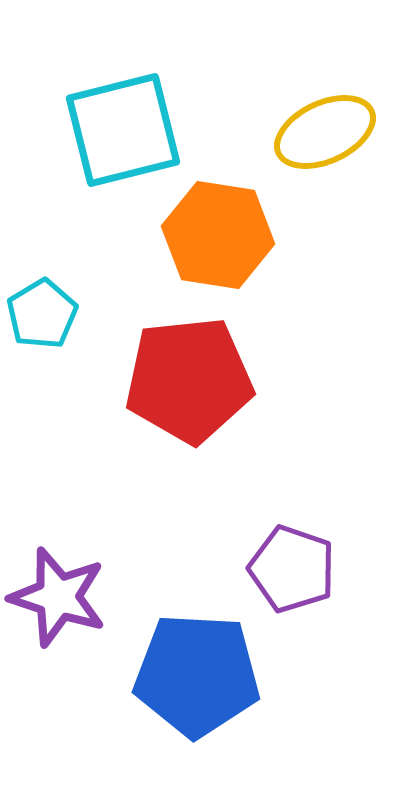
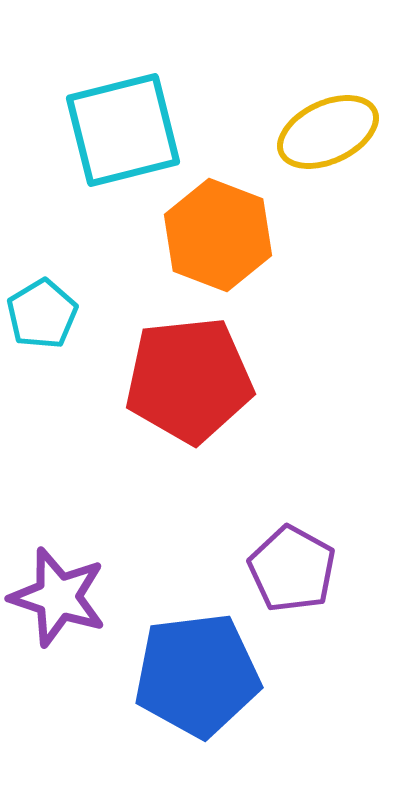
yellow ellipse: moved 3 px right
orange hexagon: rotated 12 degrees clockwise
purple pentagon: rotated 10 degrees clockwise
blue pentagon: rotated 10 degrees counterclockwise
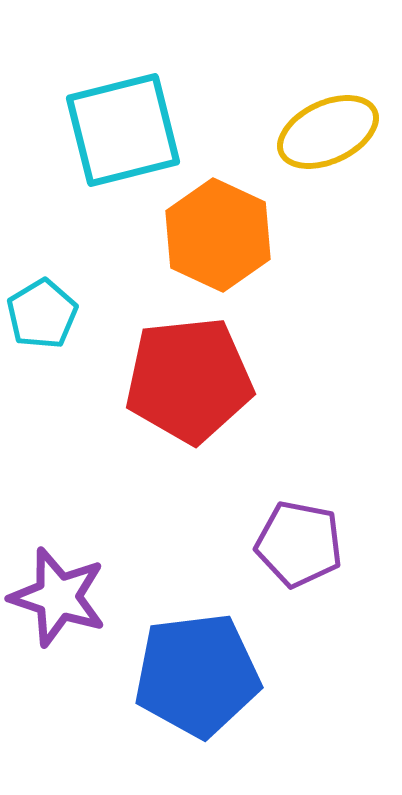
orange hexagon: rotated 4 degrees clockwise
purple pentagon: moved 7 px right, 25 px up; rotated 18 degrees counterclockwise
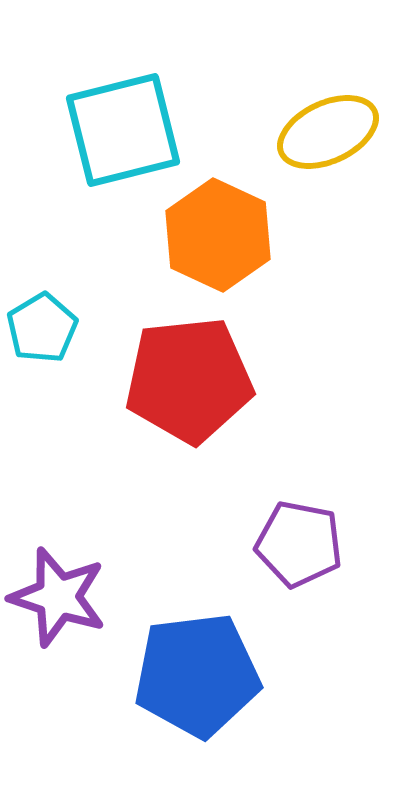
cyan pentagon: moved 14 px down
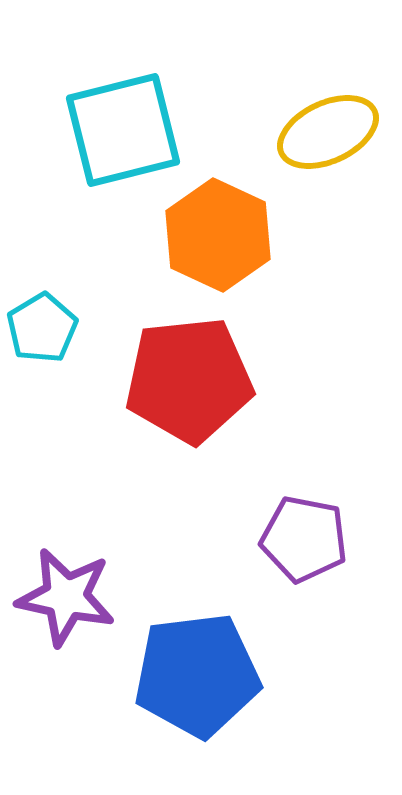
purple pentagon: moved 5 px right, 5 px up
purple star: moved 8 px right; rotated 6 degrees counterclockwise
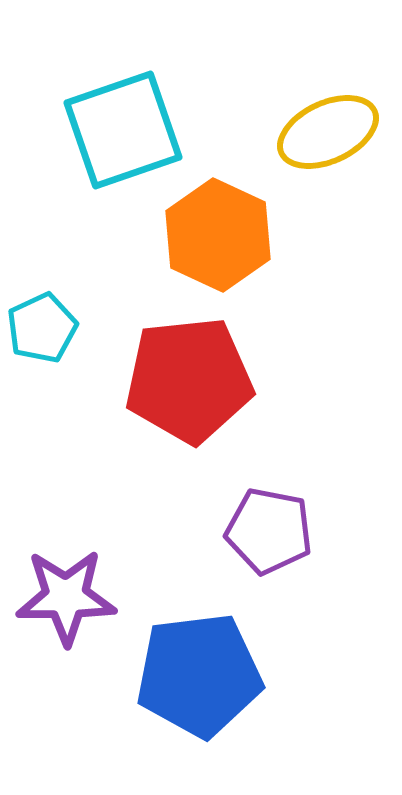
cyan square: rotated 5 degrees counterclockwise
cyan pentagon: rotated 6 degrees clockwise
purple pentagon: moved 35 px left, 8 px up
purple star: rotated 12 degrees counterclockwise
blue pentagon: moved 2 px right
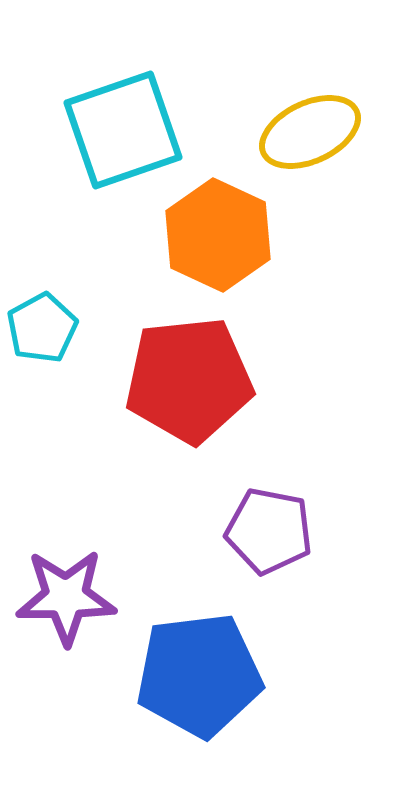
yellow ellipse: moved 18 px left
cyan pentagon: rotated 4 degrees counterclockwise
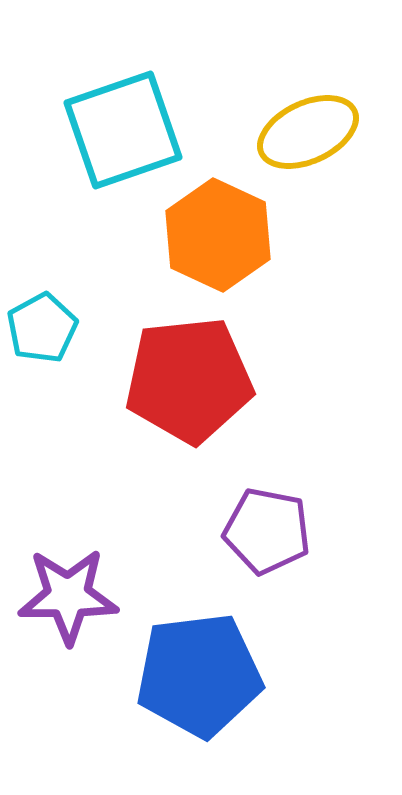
yellow ellipse: moved 2 px left
purple pentagon: moved 2 px left
purple star: moved 2 px right, 1 px up
